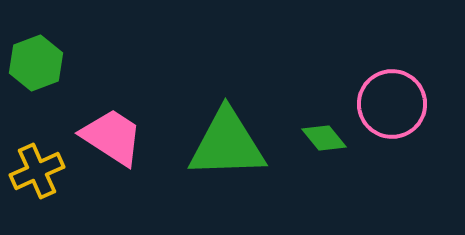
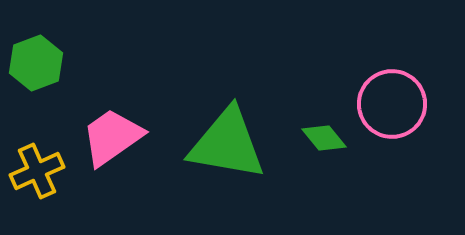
pink trapezoid: rotated 68 degrees counterclockwise
green triangle: rotated 12 degrees clockwise
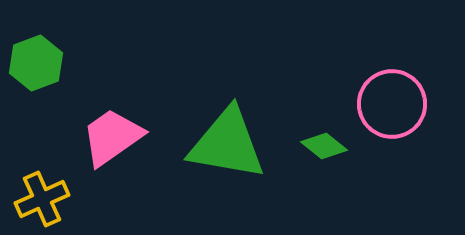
green diamond: moved 8 px down; rotated 12 degrees counterclockwise
yellow cross: moved 5 px right, 28 px down
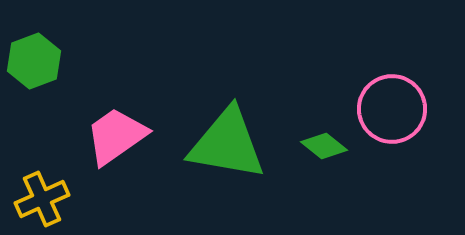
green hexagon: moved 2 px left, 2 px up
pink circle: moved 5 px down
pink trapezoid: moved 4 px right, 1 px up
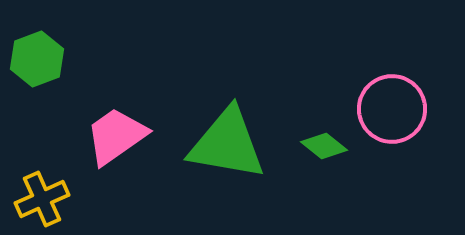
green hexagon: moved 3 px right, 2 px up
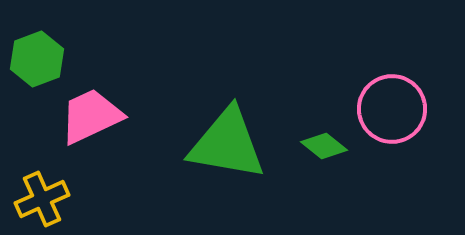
pink trapezoid: moved 25 px left, 20 px up; rotated 10 degrees clockwise
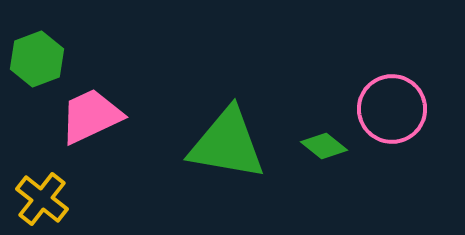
yellow cross: rotated 28 degrees counterclockwise
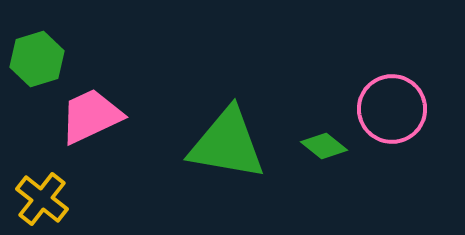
green hexagon: rotated 4 degrees clockwise
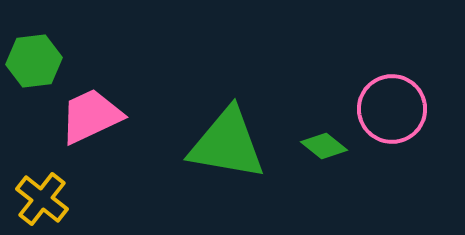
green hexagon: moved 3 px left, 2 px down; rotated 10 degrees clockwise
